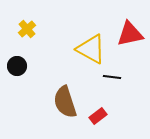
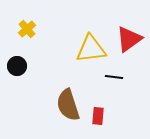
red triangle: moved 1 px left, 5 px down; rotated 24 degrees counterclockwise
yellow triangle: rotated 36 degrees counterclockwise
black line: moved 2 px right
brown semicircle: moved 3 px right, 3 px down
red rectangle: rotated 48 degrees counterclockwise
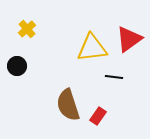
yellow triangle: moved 1 px right, 1 px up
red rectangle: rotated 30 degrees clockwise
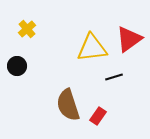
black line: rotated 24 degrees counterclockwise
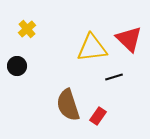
red triangle: rotated 40 degrees counterclockwise
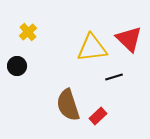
yellow cross: moved 1 px right, 3 px down
red rectangle: rotated 12 degrees clockwise
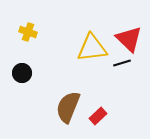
yellow cross: rotated 30 degrees counterclockwise
black circle: moved 5 px right, 7 px down
black line: moved 8 px right, 14 px up
brown semicircle: moved 2 px down; rotated 40 degrees clockwise
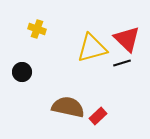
yellow cross: moved 9 px right, 3 px up
red triangle: moved 2 px left
yellow triangle: rotated 8 degrees counterclockwise
black circle: moved 1 px up
brown semicircle: rotated 80 degrees clockwise
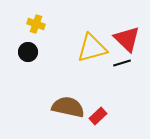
yellow cross: moved 1 px left, 5 px up
black circle: moved 6 px right, 20 px up
